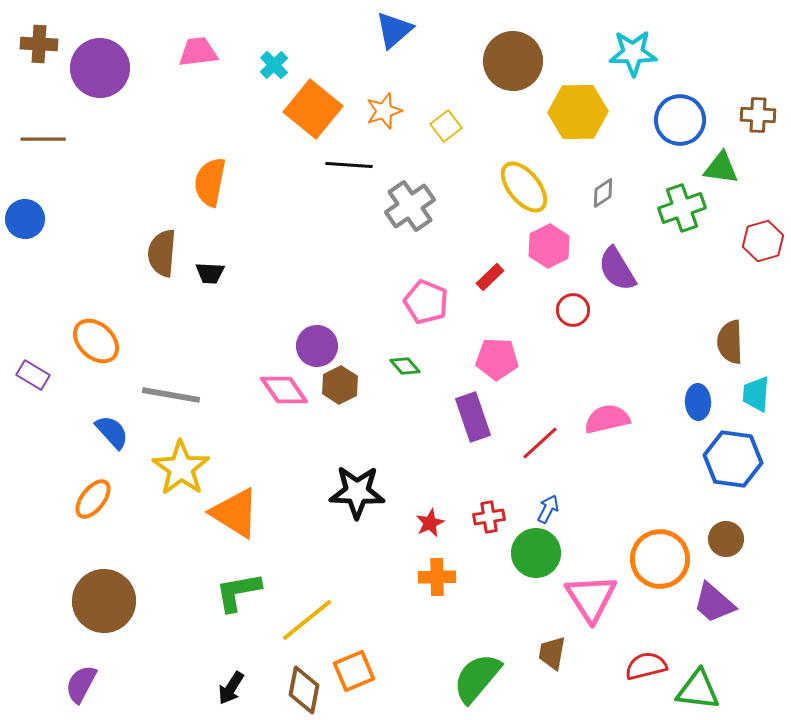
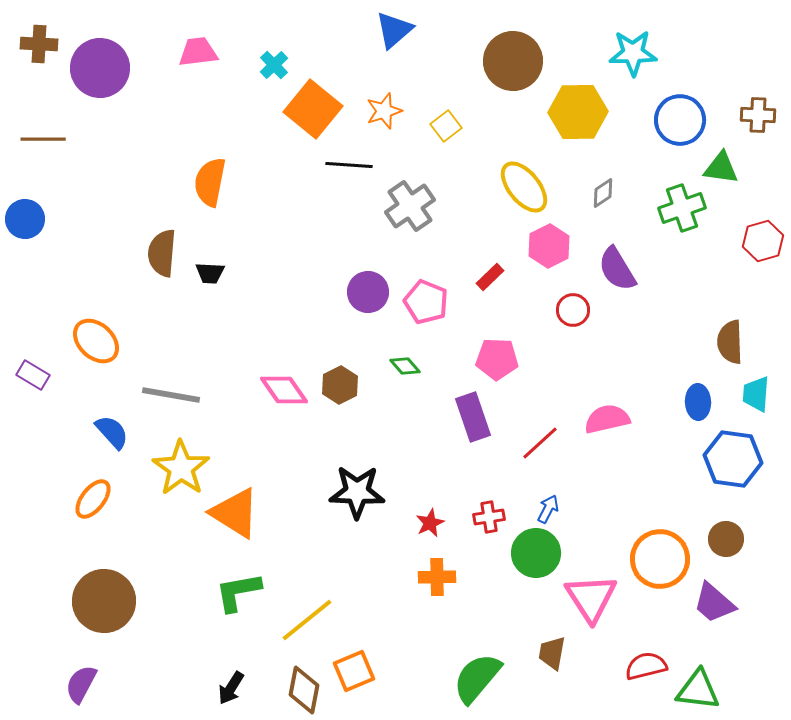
purple circle at (317, 346): moved 51 px right, 54 px up
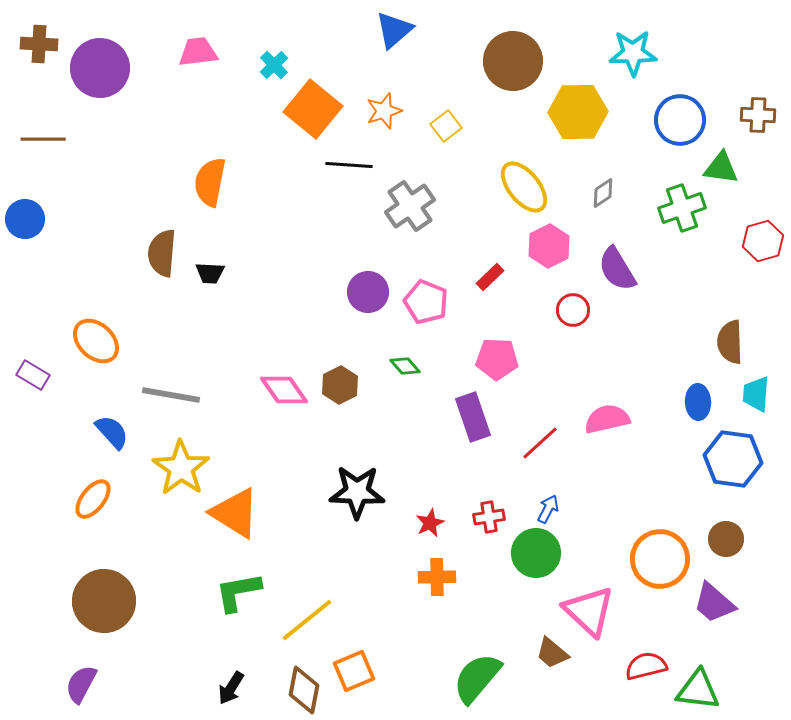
pink triangle at (591, 598): moved 2 px left, 13 px down; rotated 14 degrees counterclockwise
brown trapezoid at (552, 653): rotated 60 degrees counterclockwise
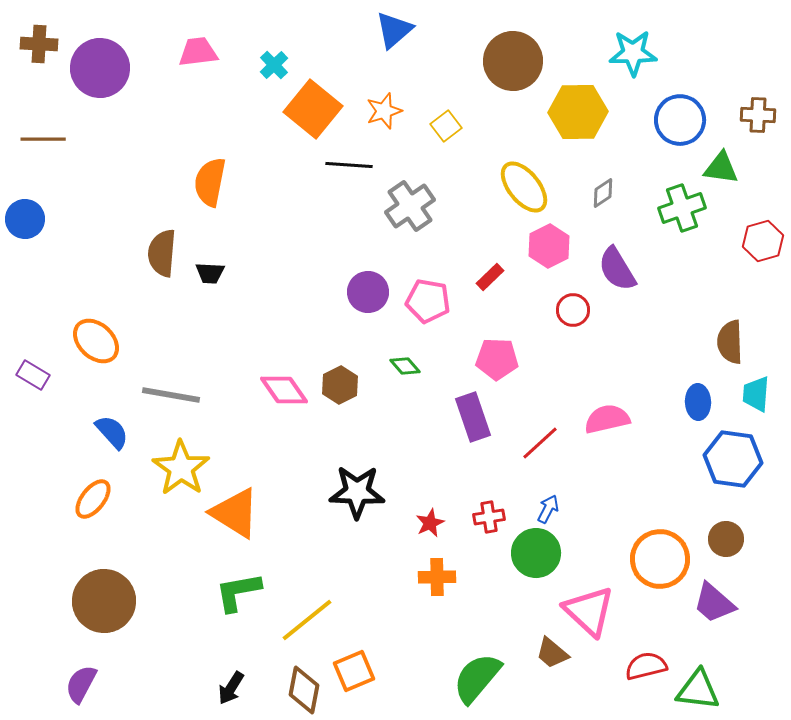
pink pentagon at (426, 302): moved 2 px right, 1 px up; rotated 12 degrees counterclockwise
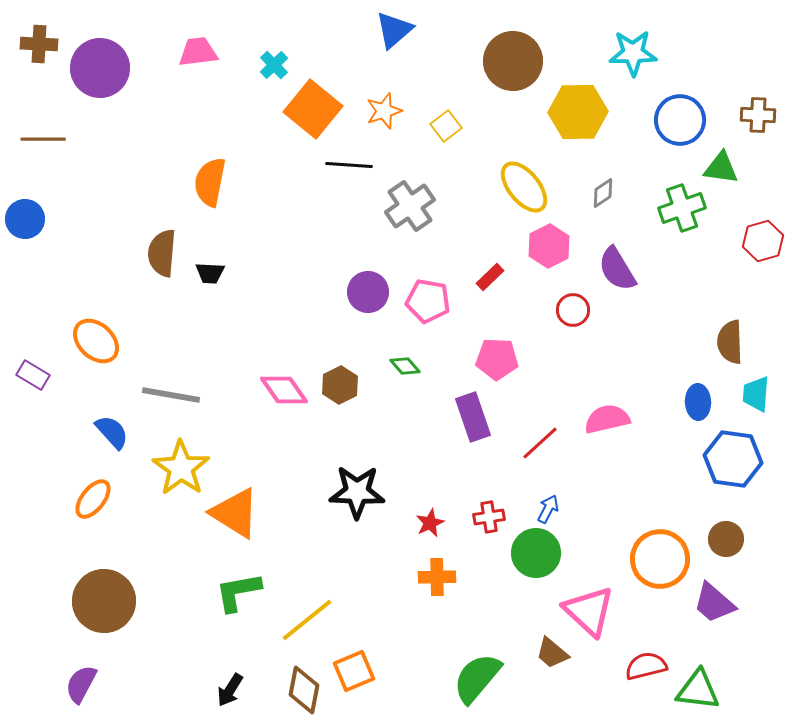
black arrow at (231, 688): moved 1 px left, 2 px down
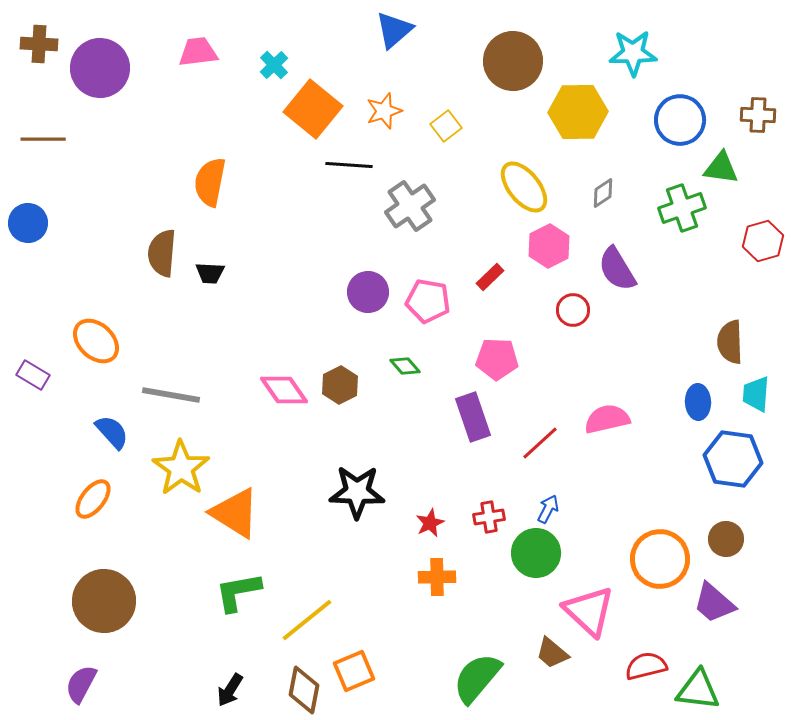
blue circle at (25, 219): moved 3 px right, 4 px down
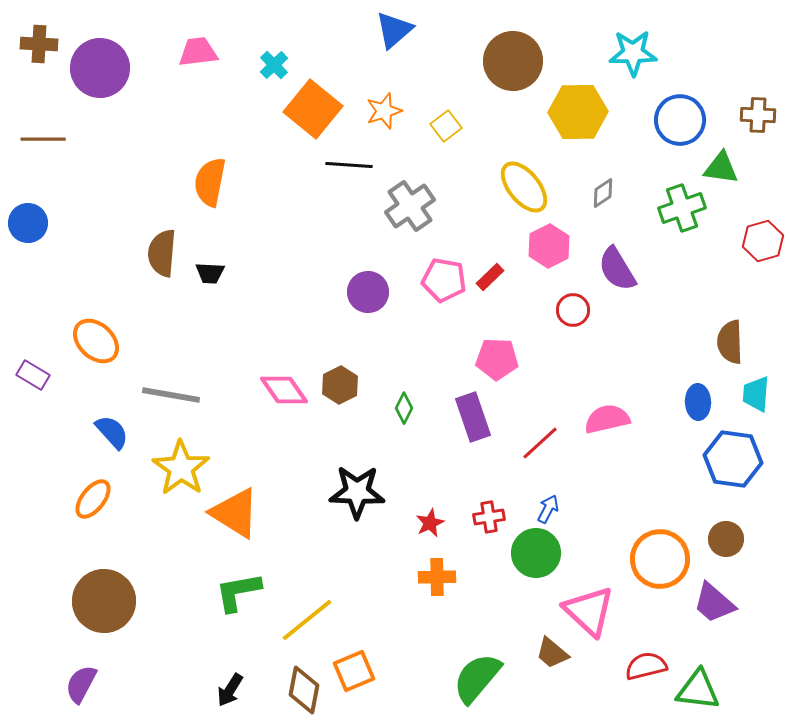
pink pentagon at (428, 301): moved 16 px right, 21 px up
green diamond at (405, 366): moved 1 px left, 42 px down; rotated 68 degrees clockwise
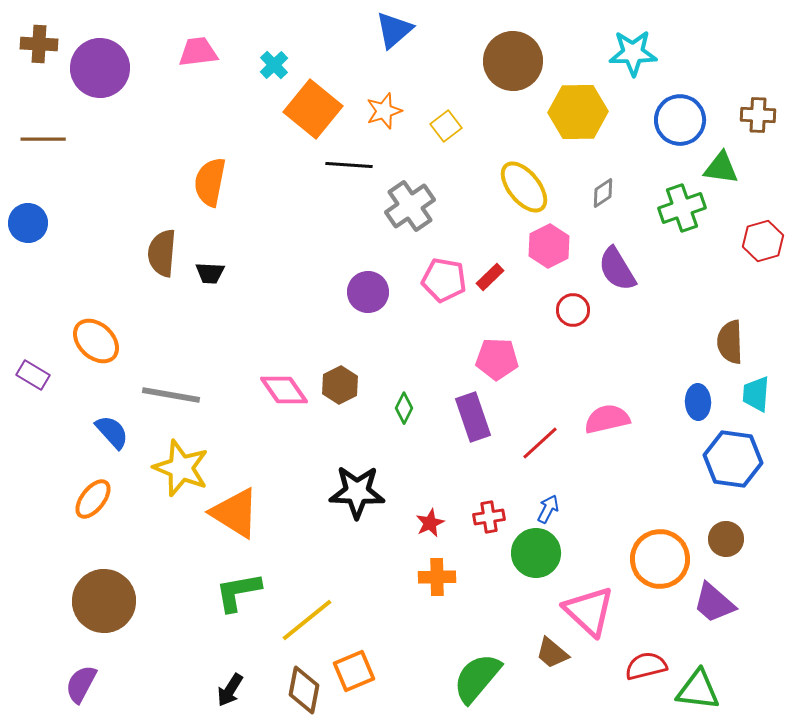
yellow star at (181, 468): rotated 14 degrees counterclockwise
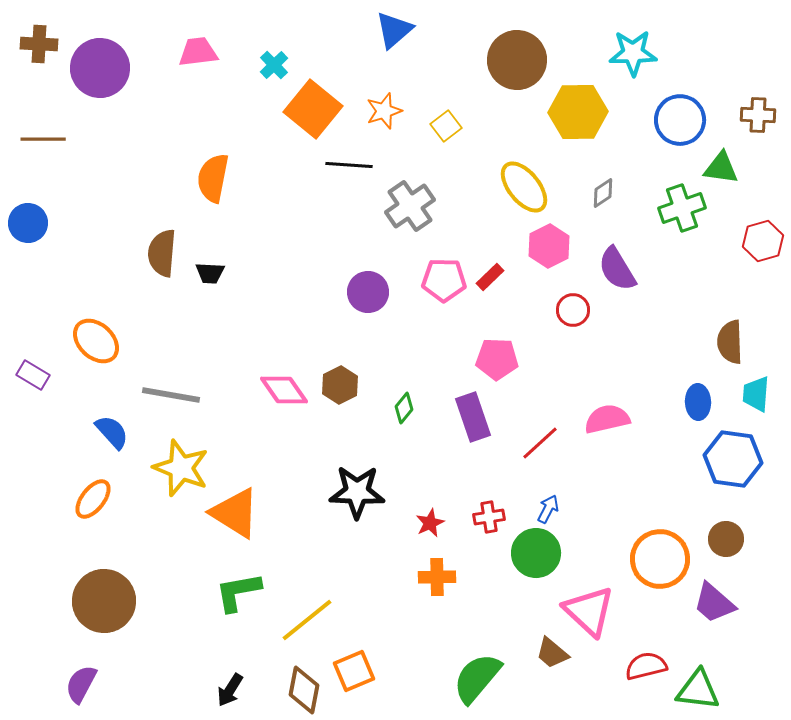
brown circle at (513, 61): moved 4 px right, 1 px up
orange semicircle at (210, 182): moved 3 px right, 4 px up
pink pentagon at (444, 280): rotated 9 degrees counterclockwise
green diamond at (404, 408): rotated 12 degrees clockwise
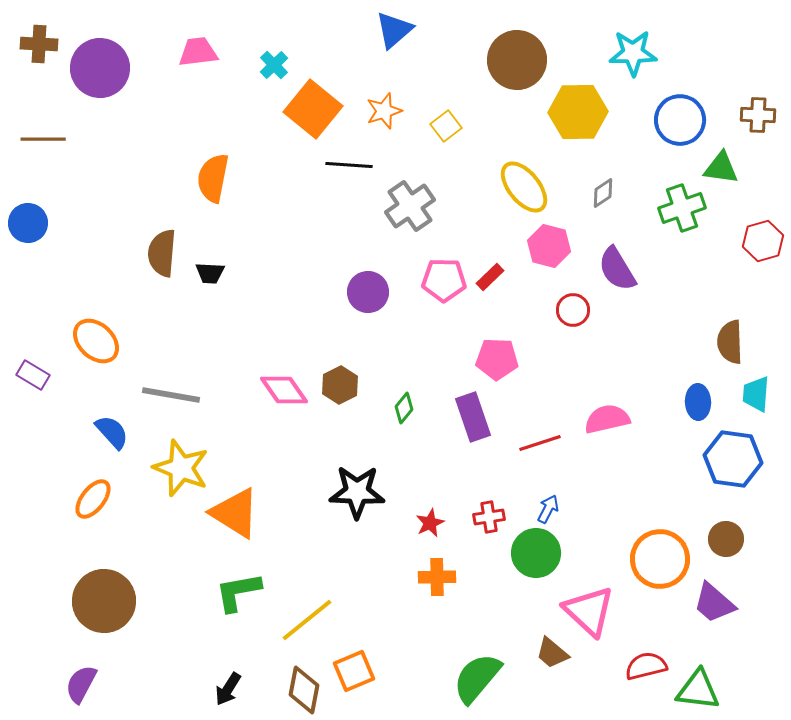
pink hexagon at (549, 246): rotated 18 degrees counterclockwise
red line at (540, 443): rotated 24 degrees clockwise
black arrow at (230, 690): moved 2 px left, 1 px up
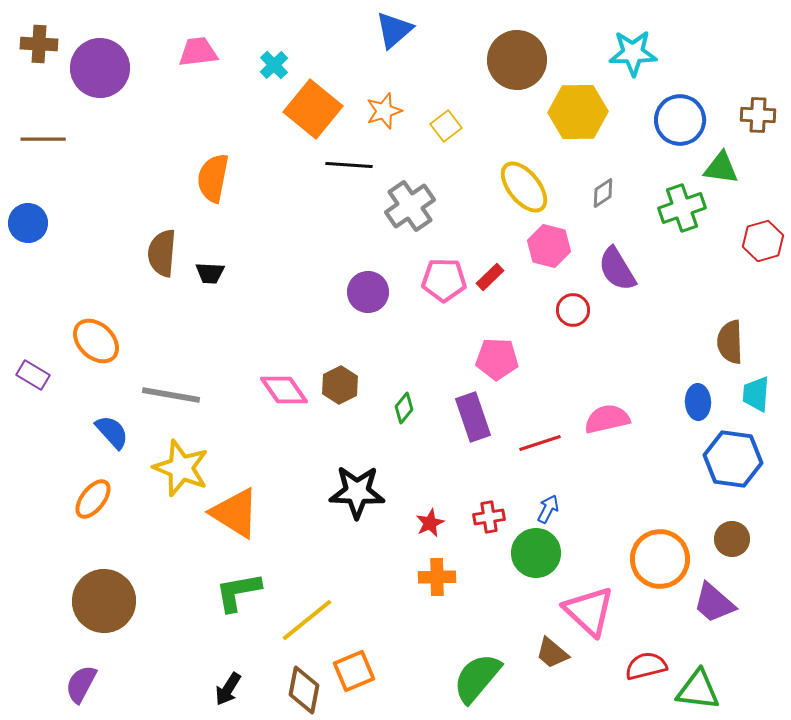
brown circle at (726, 539): moved 6 px right
